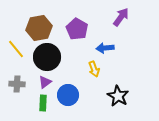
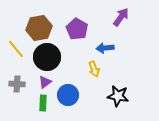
black star: rotated 20 degrees counterclockwise
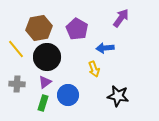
purple arrow: moved 1 px down
green rectangle: rotated 14 degrees clockwise
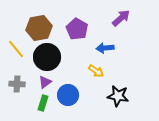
purple arrow: rotated 12 degrees clockwise
yellow arrow: moved 2 px right, 2 px down; rotated 35 degrees counterclockwise
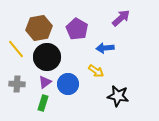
blue circle: moved 11 px up
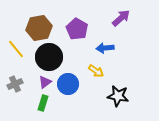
black circle: moved 2 px right
gray cross: moved 2 px left; rotated 28 degrees counterclockwise
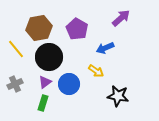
blue arrow: rotated 18 degrees counterclockwise
blue circle: moved 1 px right
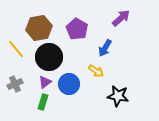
blue arrow: rotated 36 degrees counterclockwise
green rectangle: moved 1 px up
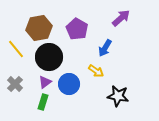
gray cross: rotated 21 degrees counterclockwise
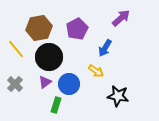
purple pentagon: rotated 15 degrees clockwise
green rectangle: moved 13 px right, 3 px down
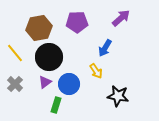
purple pentagon: moved 7 px up; rotated 25 degrees clockwise
yellow line: moved 1 px left, 4 px down
yellow arrow: rotated 21 degrees clockwise
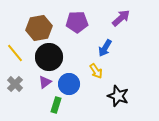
black star: rotated 10 degrees clockwise
